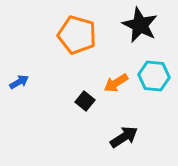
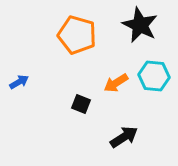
black square: moved 4 px left, 3 px down; rotated 18 degrees counterclockwise
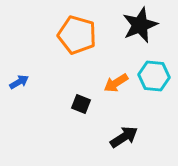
black star: rotated 24 degrees clockwise
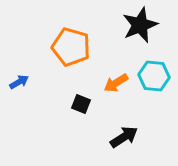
orange pentagon: moved 6 px left, 12 px down
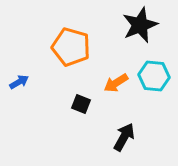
black arrow: rotated 28 degrees counterclockwise
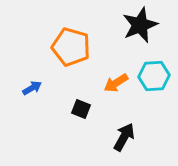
cyan hexagon: rotated 8 degrees counterclockwise
blue arrow: moved 13 px right, 6 px down
black square: moved 5 px down
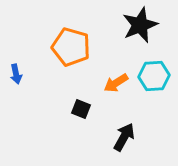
blue arrow: moved 16 px left, 14 px up; rotated 108 degrees clockwise
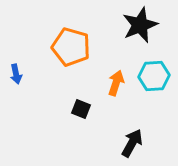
orange arrow: rotated 140 degrees clockwise
black arrow: moved 8 px right, 6 px down
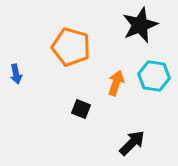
cyan hexagon: rotated 12 degrees clockwise
black arrow: rotated 16 degrees clockwise
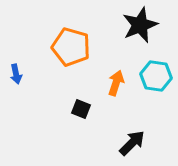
cyan hexagon: moved 2 px right
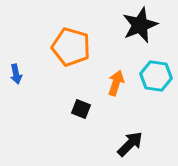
black arrow: moved 2 px left, 1 px down
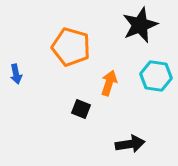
orange arrow: moved 7 px left
black arrow: rotated 36 degrees clockwise
